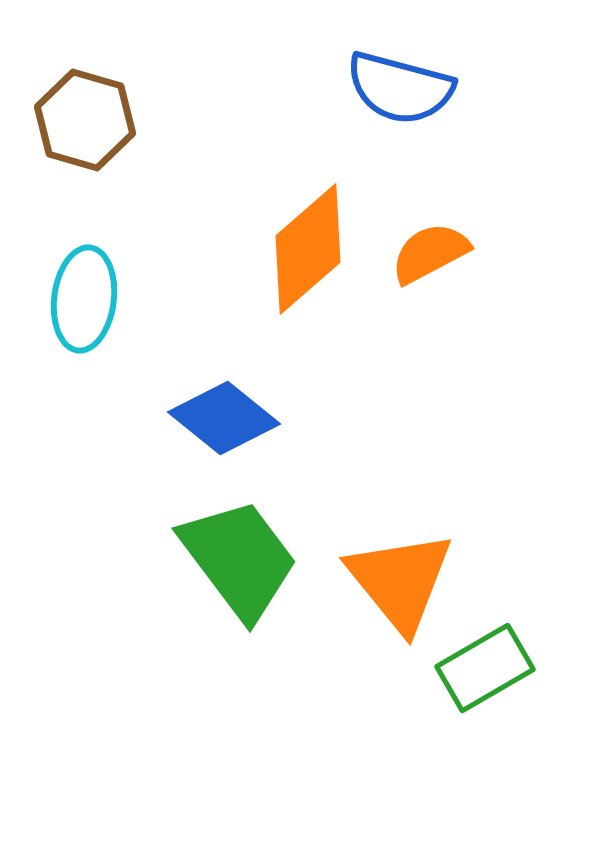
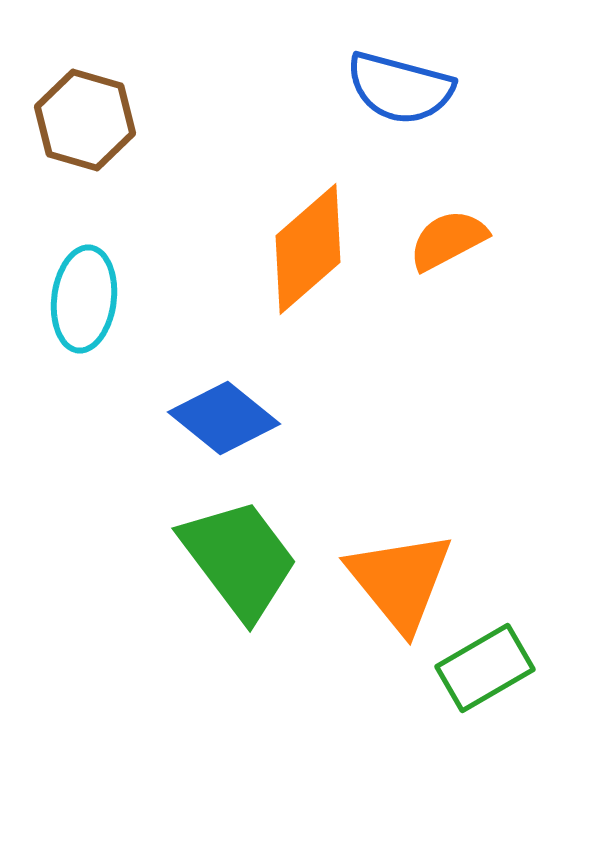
orange semicircle: moved 18 px right, 13 px up
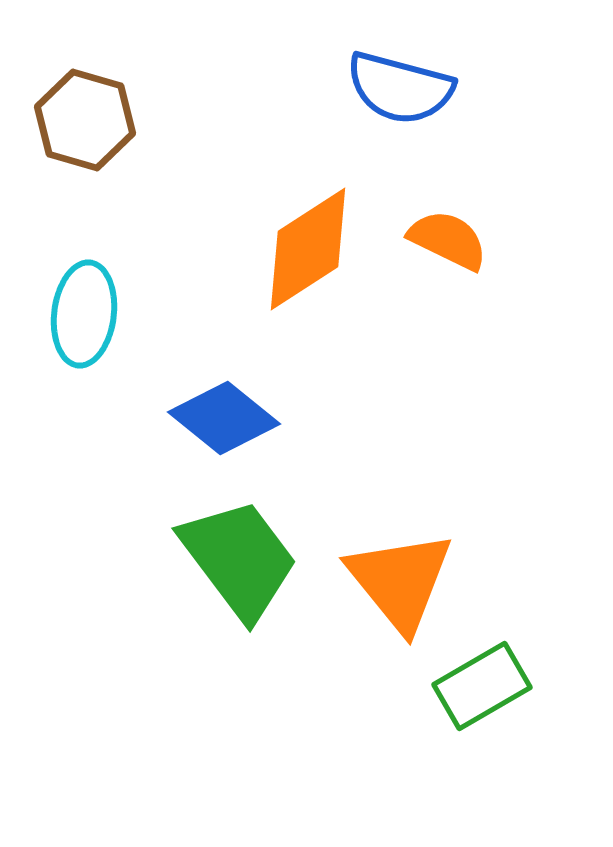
orange semicircle: rotated 54 degrees clockwise
orange diamond: rotated 8 degrees clockwise
cyan ellipse: moved 15 px down
green rectangle: moved 3 px left, 18 px down
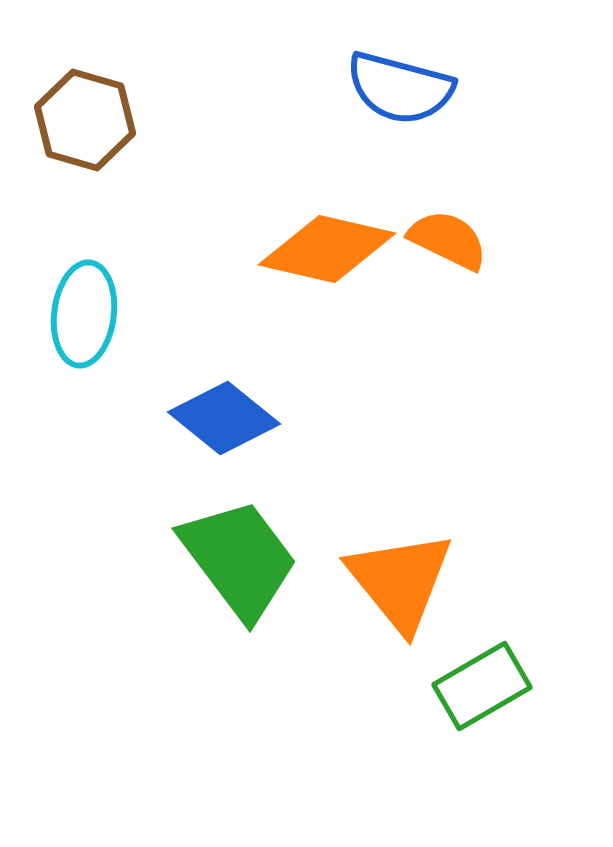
orange diamond: moved 19 px right; rotated 46 degrees clockwise
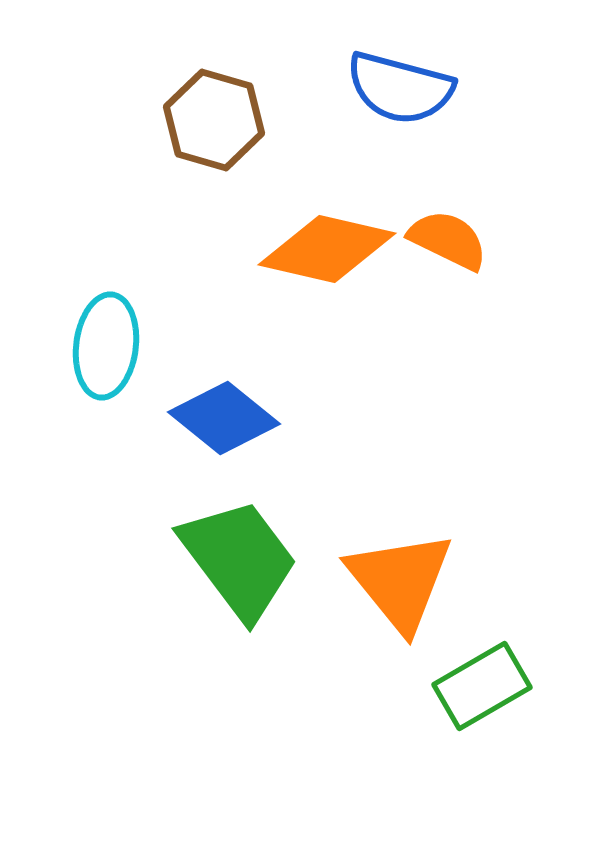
brown hexagon: moved 129 px right
cyan ellipse: moved 22 px right, 32 px down
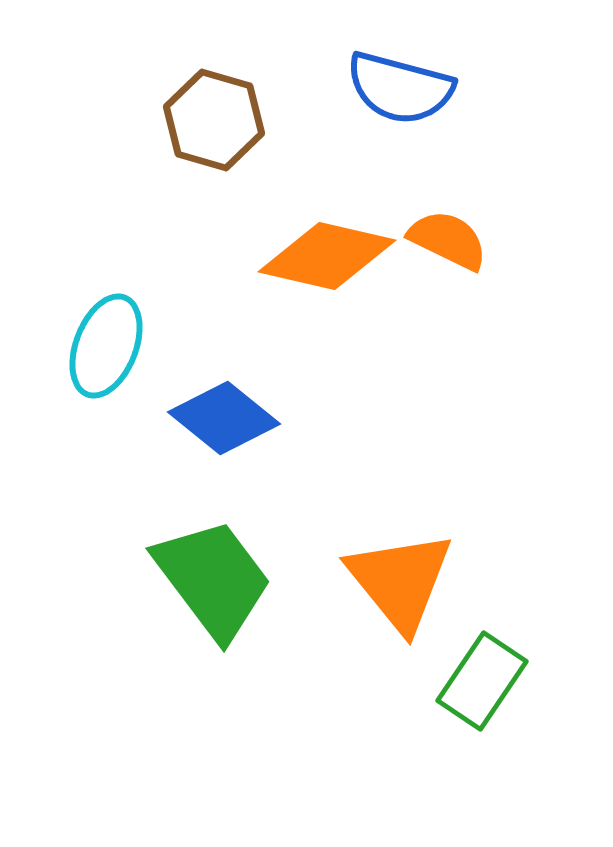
orange diamond: moved 7 px down
cyan ellipse: rotated 14 degrees clockwise
green trapezoid: moved 26 px left, 20 px down
green rectangle: moved 5 px up; rotated 26 degrees counterclockwise
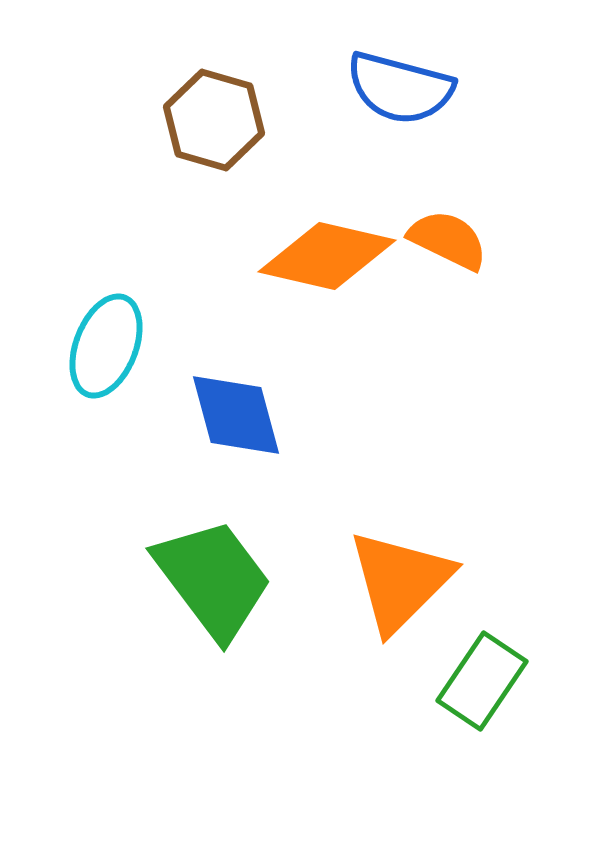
blue diamond: moved 12 px right, 3 px up; rotated 36 degrees clockwise
orange triangle: rotated 24 degrees clockwise
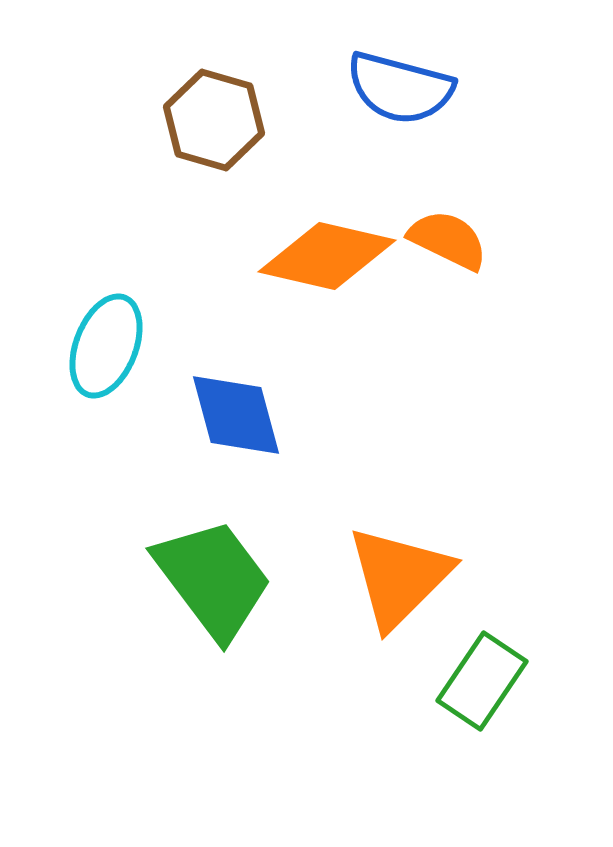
orange triangle: moved 1 px left, 4 px up
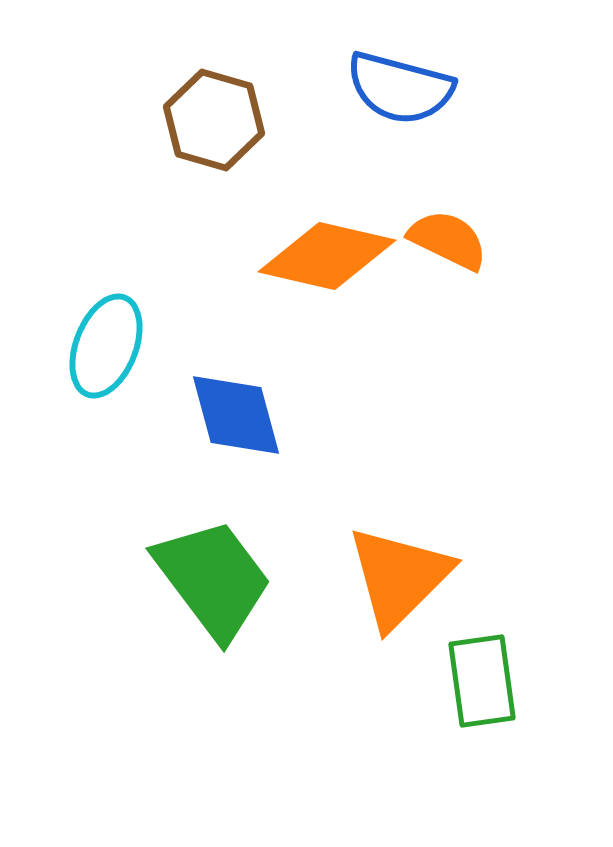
green rectangle: rotated 42 degrees counterclockwise
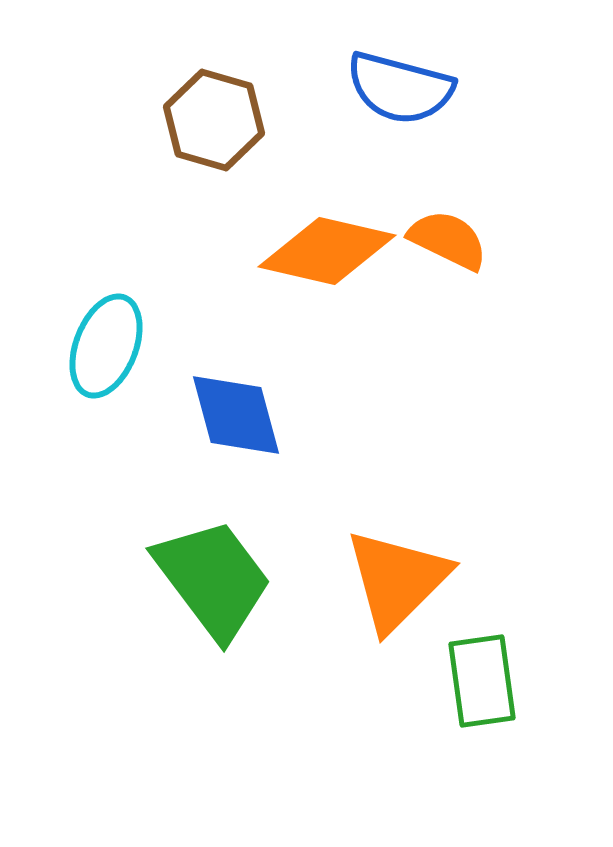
orange diamond: moved 5 px up
orange triangle: moved 2 px left, 3 px down
